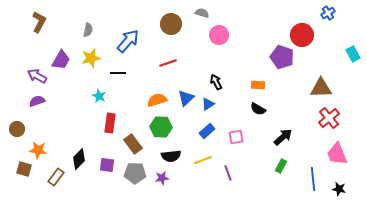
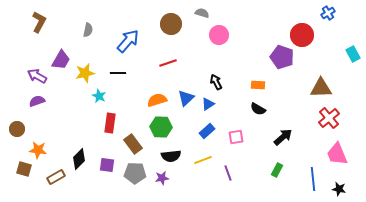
yellow star at (91, 58): moved 6 px left, 15 px down
green rectangle at (281, 166): moved 4 px left, 4 px down
brown rectangle at (56, 177): rotated 24 degrees clockwise
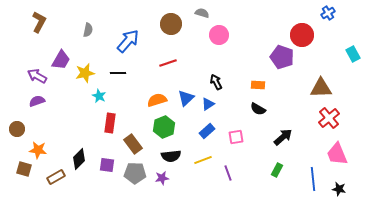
green hexagon at (161, 127): moved 3 px right; rotated 25 degrees counterclockwise
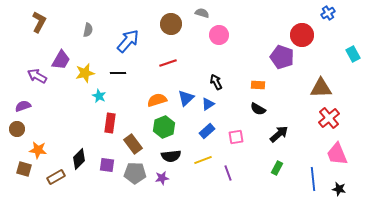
purple semicircle at (37, 101): moved 14 px left, 5 px down
black arrow at (283, 137): moved 4 px left, 3 px up
green rectangle at (277, 170): moved 2 px up
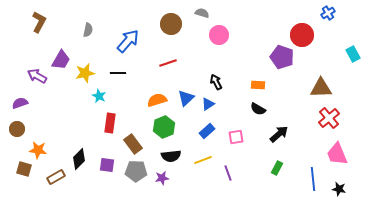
purple semicircle at (23, 106): moved 3 px left, 3 px up
gray pentagon at (135, 173): moved 1 px right, 2 px up
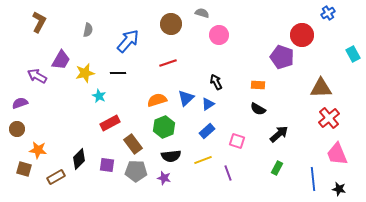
red rectangle at (110, 123): rotated 54 degrees clockwise
pink square at (236, 137): moved 1 px right, 4 px down; rotated 28 degrees clockwise
purple star at (162, 178): moved 2 px right; rotated 24 degrees clockwise
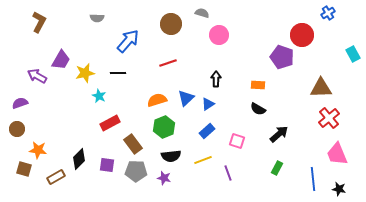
gray semicircle at (88, 30): moved 9 px right, 12 px up; rotated 80 degrees clockwise
black arrow at (216, 82): moved 3 px up; rotated 28 degrees clockwise
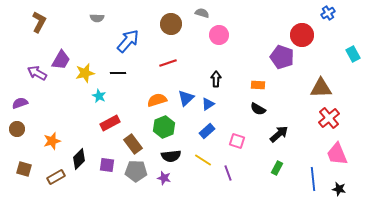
purple arrow at (37, 76): moved 3 px up
orange star at (38, 150): moved 14 px right, 9 px up; rotated 24 degrees counterclockwise
yellow line at (203, 160): rotated 54 degrees clockwise
